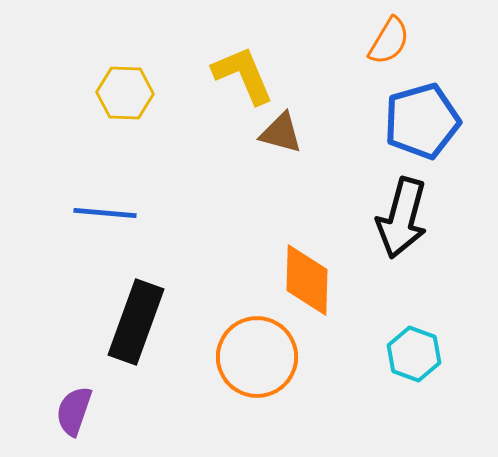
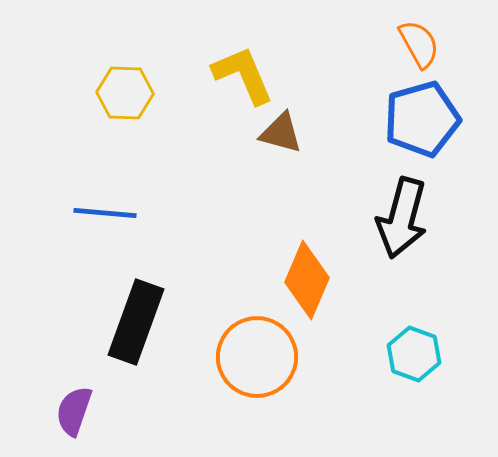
orange semicircle: moved 30 px right, 3 px down; rotated 60 degrees counterclockwise
blue pentagon: moved 2 px up
orange diamond: rotated 22 degrees clockwise
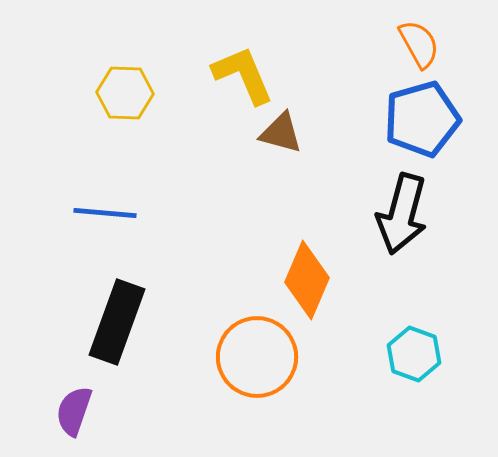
black arrow: moved 4 px up
black rectangle: moved 19 px left
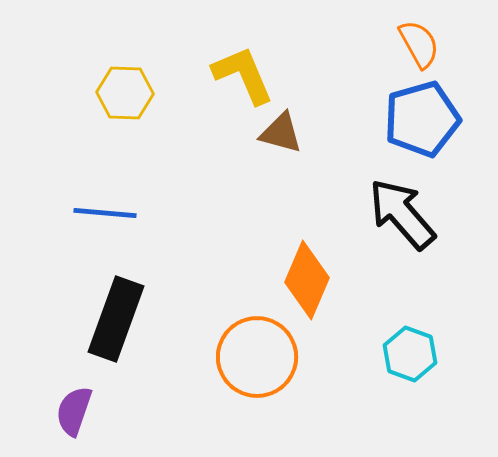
black arrow: rotated 124 degrees clockwise
black rectangle: moved 1 px left, 3 px up
cyan hexagon: moved 4 px left
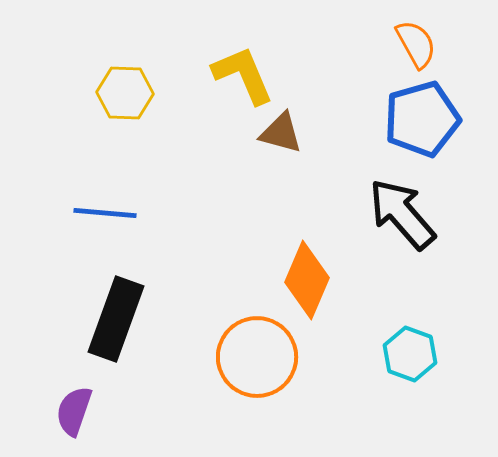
orange semicircle: moved 3 px left
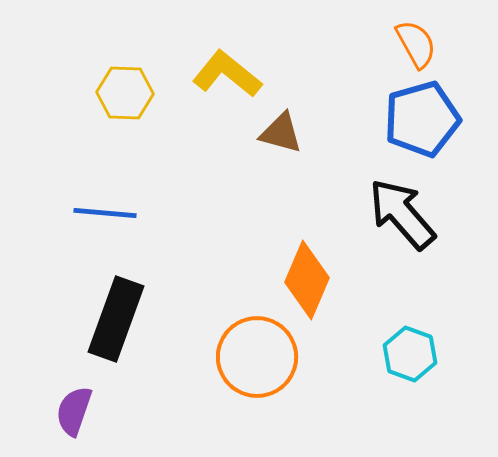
yellow L-shape: moved 16 px left, 1 px up; rotated 28 degrees counterclockwise
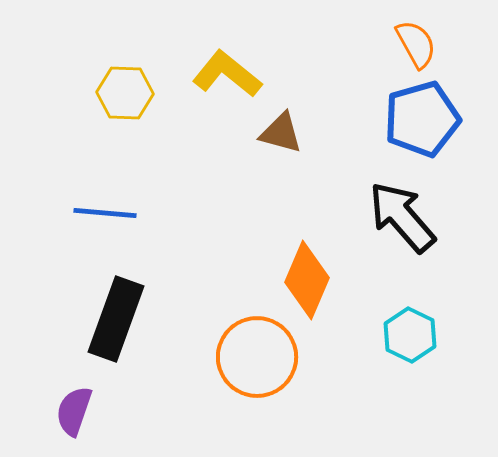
black arrow: moved 3 px down
cyan hexagon: moved 19 px up; rotated 6 degrees clockwise
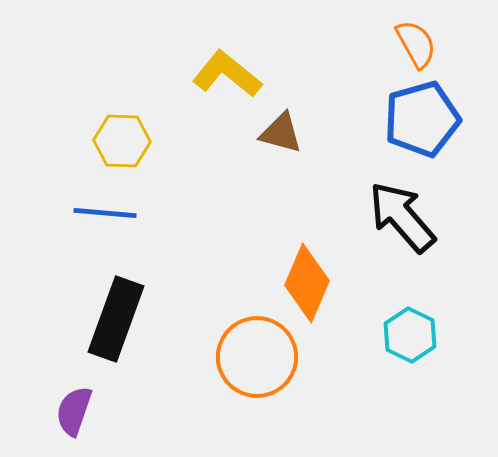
yellow hexagon: moved 3 px left, 48 px down
orange diamond: moved 3 px down
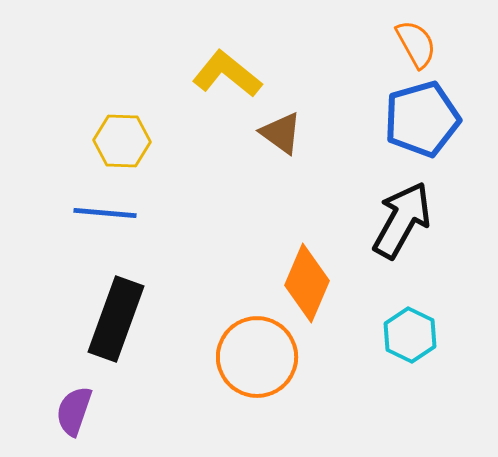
brown triangle: rotated 21 degrees clockwise
black arrow: moved 3 px down; rotated 70 degrees clockwise
